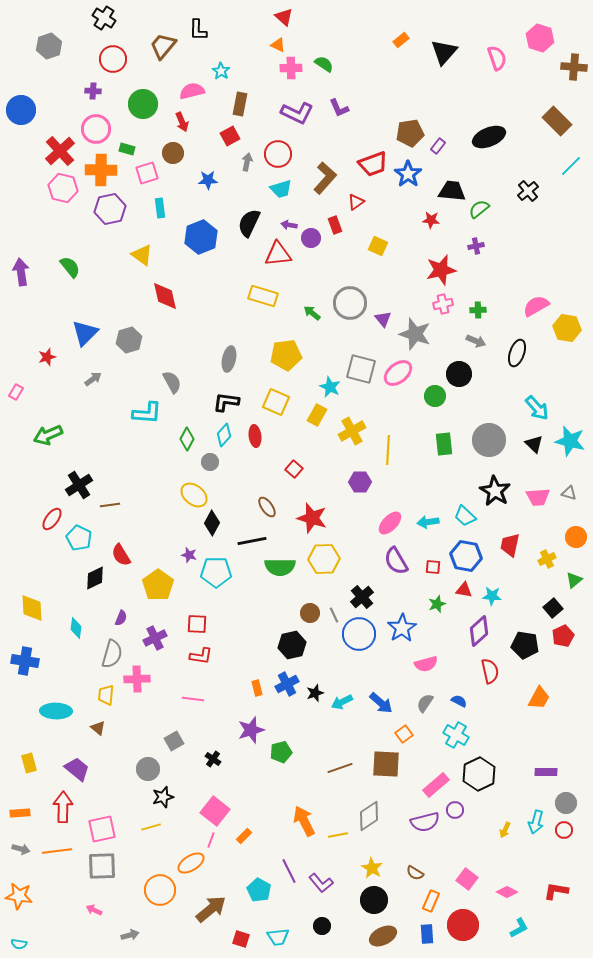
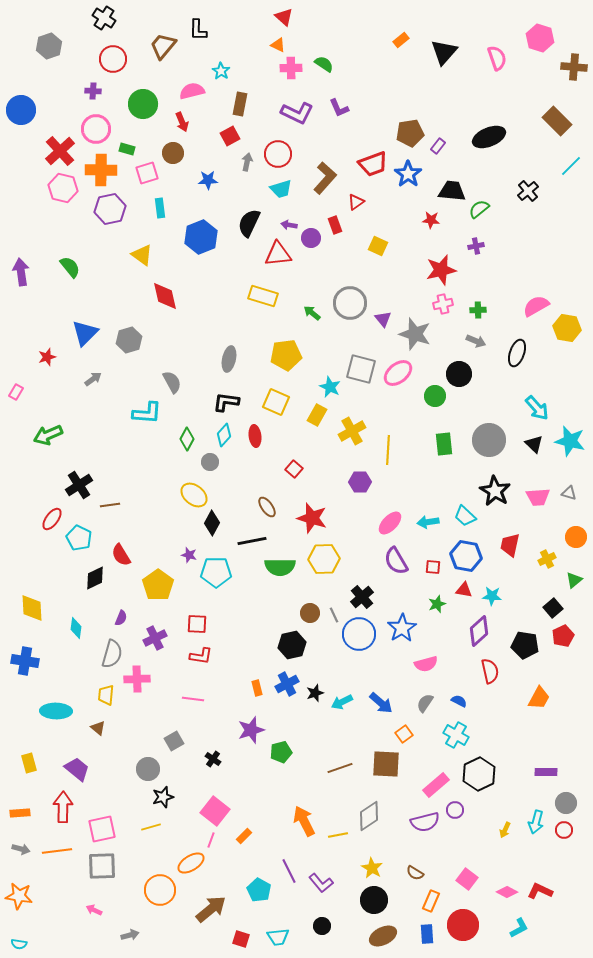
red L-shape at (556, 891): moved 16 px left; rotated 15 degrees clockwise
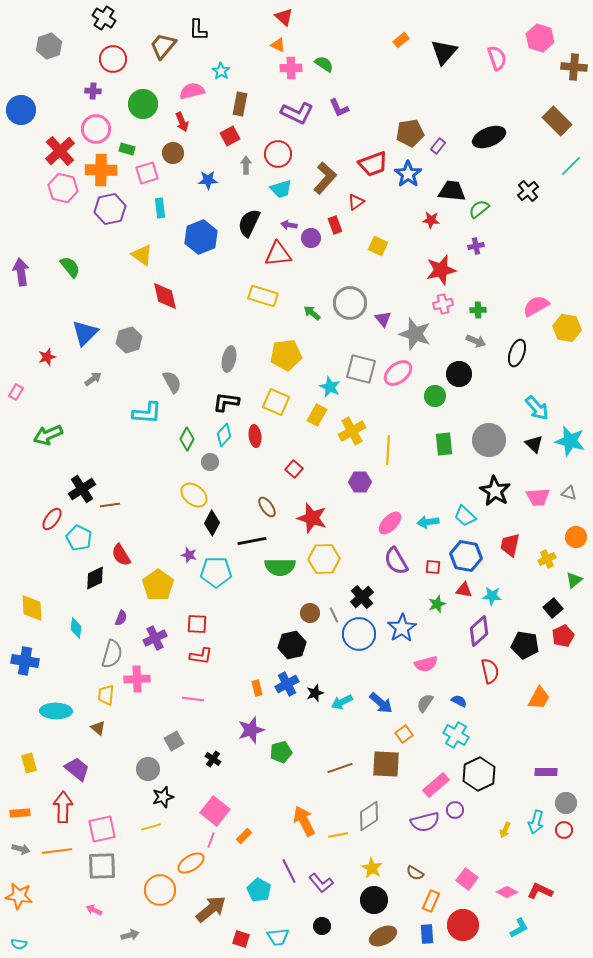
gray arrow at (247, 162): moved 1 px left, 3 px down; rotated 12 degrees counterclockwise
black cross at (79, 485): moved 3 px right, 4 px down
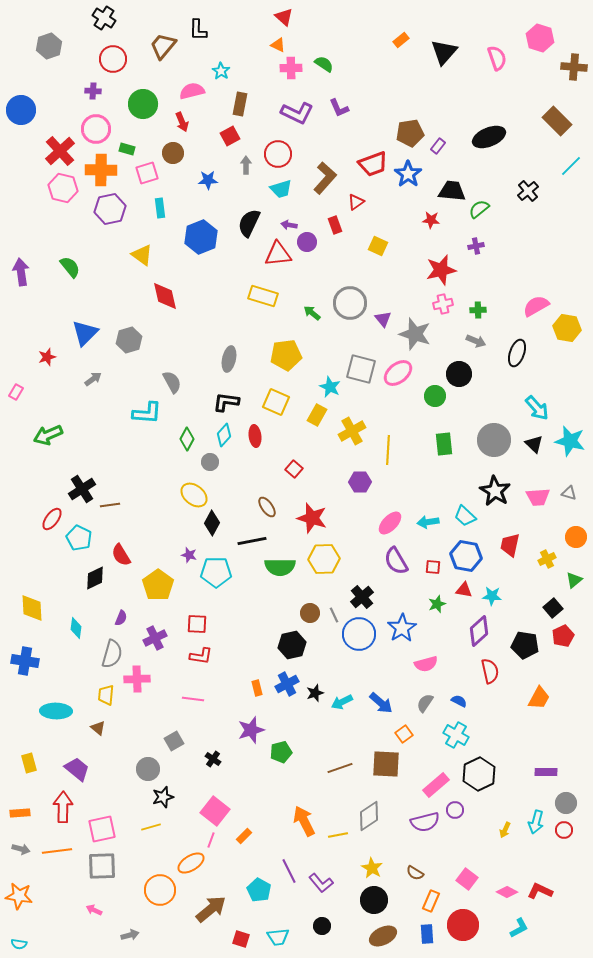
purple circle at (311, 238): moved 4 px left, 4 px down
gray circle at (489, 440): moved 5 px right
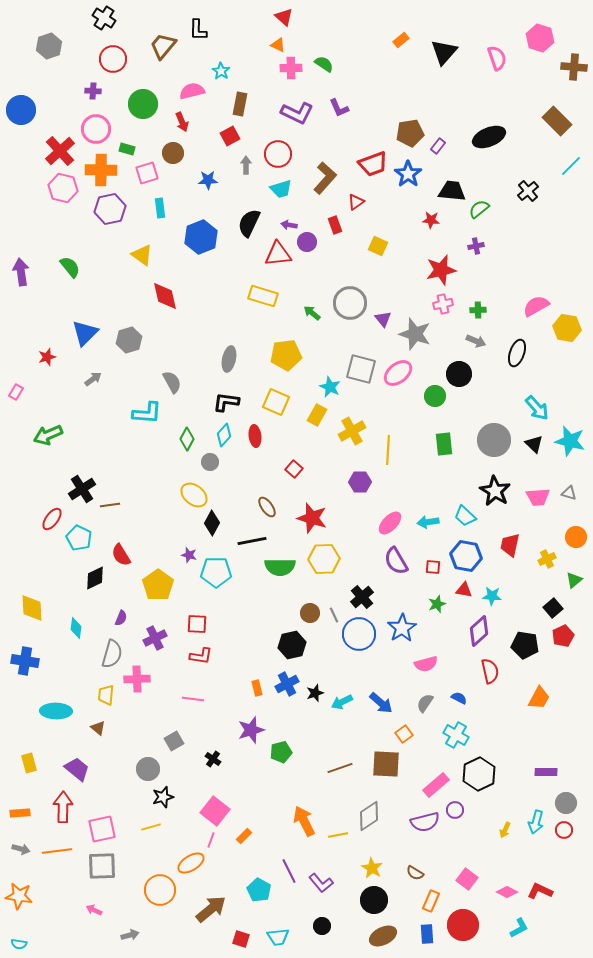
blue semicircle at (459, 701): moved 3 px up
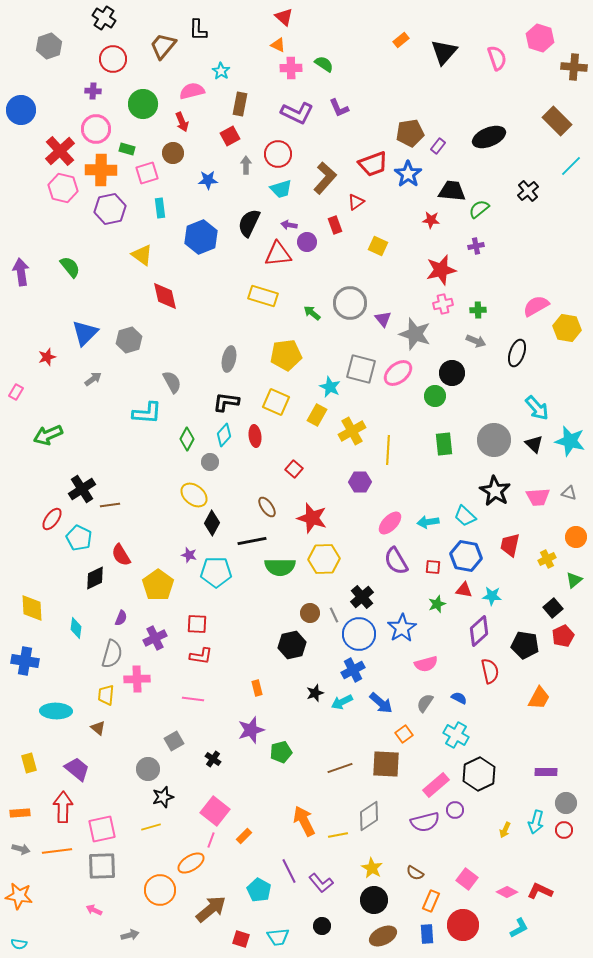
black circle at (459, 374): moved 7 px left, 1 px up
blue cross at (287, 684): moved 66 px right, 14 px up
